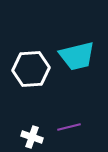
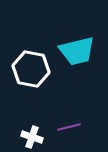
cyan trapezoid: moved 5 px up
white hexagon: rotated 15 degrees clockwise
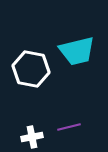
white cross: rotated 30 degrees counterclockwise
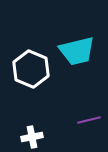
white hexagon: rotated 12 degrees clockwise
purple line: moved 20 px right, 7 px up
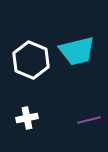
white hexagon: moved 9 px up
white cross: moved 5 px left, 19 px up
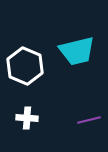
white hexagon: moved 6 px left, 6 px down
white cross: rotated 15 degrees clockwise
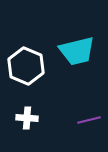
white hexagon: moved 1 px right
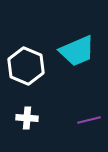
cyan trapezoid: rotated 9 degrees counterclockwise
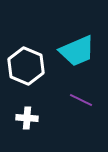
purple line: moved 8 px left, 20 px up; rotated 40 degrees clockwise
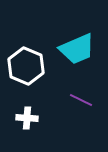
cyan trapezoid: moved 2 px up
